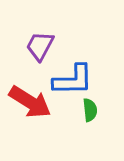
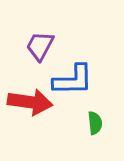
red arrow: rotated 24 degrees counterclockwise
green semicircle: moved 5 px right, 13 px down
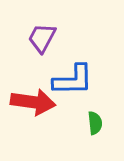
purple trapezoid: moved 2 px right, 8 px up
red arrow: moved 3 px right
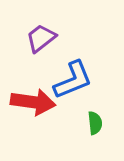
purple trapezoid: moved 1 px left; rotated 24 degrees clockwise
blue L-shape: rotated 21 degrees counterclockwise
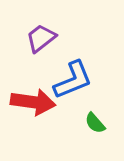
green semicircle: rotated 145 degrees clockwise
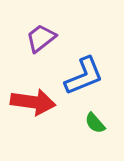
blue L-shape: moved 11 px right, 4 px up
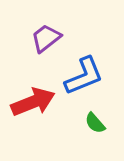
purple trapezoid: moved 5 px right
red arrow: rotated 30 degrees counterclockwise
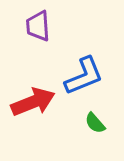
purple trapezoid: moved 8 px left, 12 px up; rotated 56 degrees counterclockwise
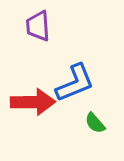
blue L-shape: moved 9 px left, 7 px down
red arrow: rotated 21 degrees clockwise
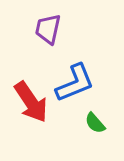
purple trapezoid: moved 10 px right, 3 px down; rotated 16 degrees clockwise
red arrow: moved 2 px left; rotated 57 degrees clockwise
